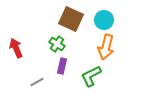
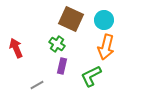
gray line: moved 3 px down
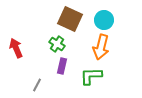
brown square: moved 1 px left
orange arrow: moved 5 px left
green L-shape: rotated 25 degrees clockwise
gray line: rotated 32 degrees counterclockwise
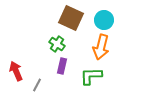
brown square: moved 1 px right, 1 px up
red arrow: moved 23 px down
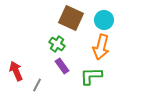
purple rectangle: rotated 49 degrees counterclockwise
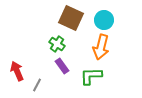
red arrow: moved 1 px right
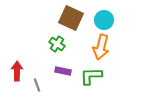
purple rectangle: moved 1 px right, 5 px down; rotated 42 degrees counterclockwise
red arrow: rotated 24 degrees clockwise
gray line: rotated 48 degrees counterclockwise
